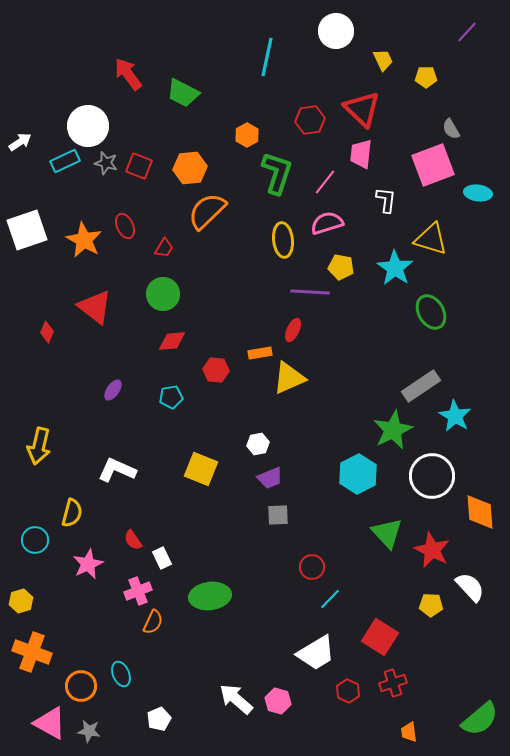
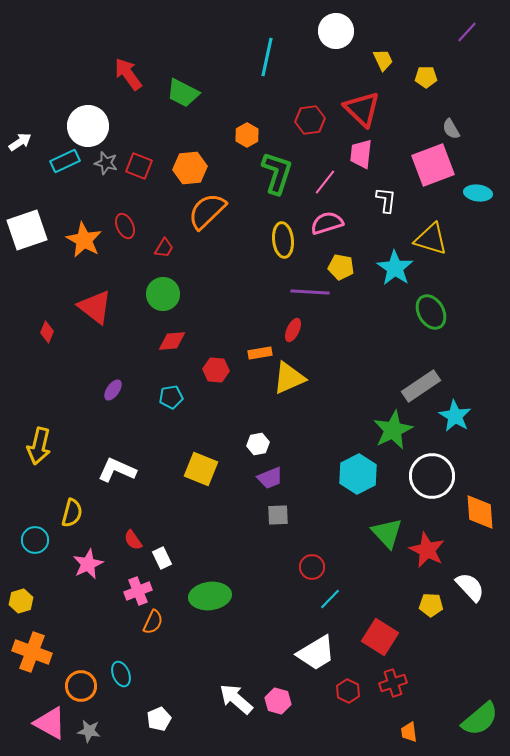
red star at (432, 550): moved 5 px left
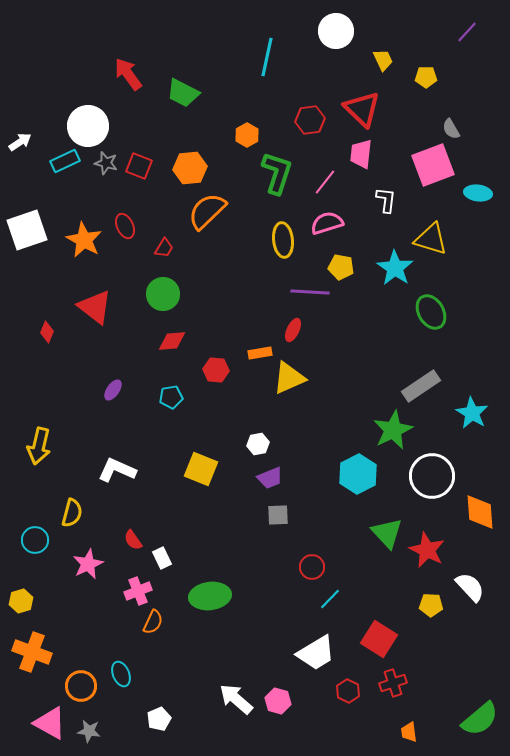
cyan star at (455, 416): moved 17 px right, 3 px up
red square at (380, 637): moved 1 px left, 2 px down
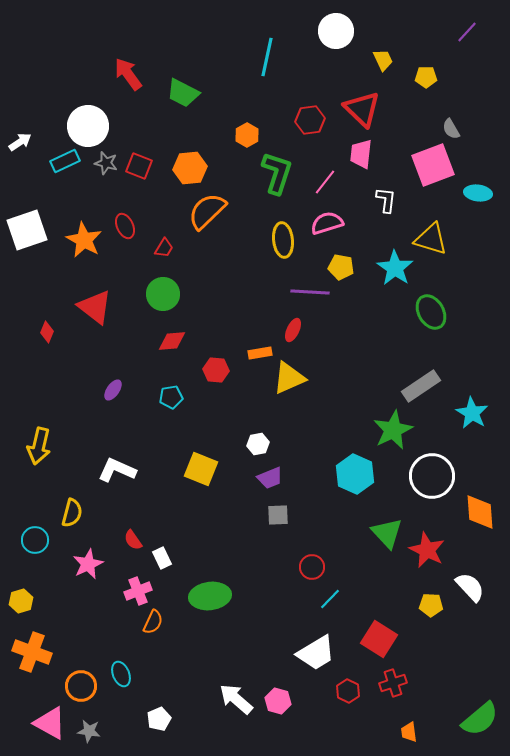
cyan hexagon at (358, 474): moved 3 px left; rotated 9 degrees counterclockwise
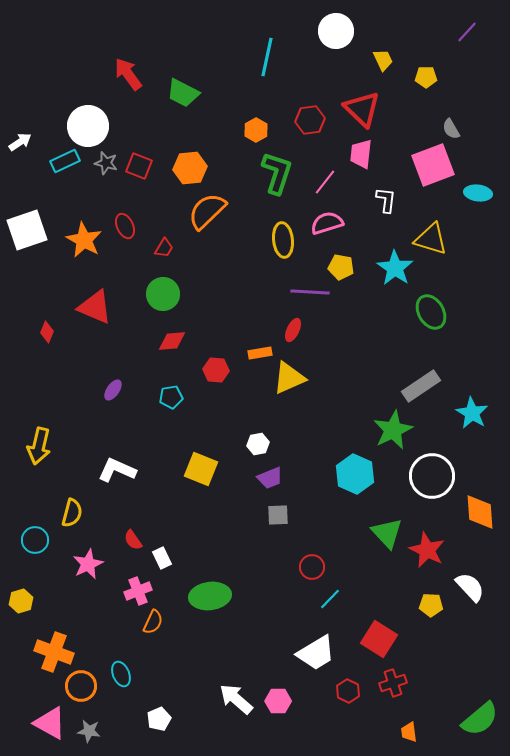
orange hexagon at (247, 135): moved 9 px right, 5 px up
red triangle at (95, 307): rotated 15 degrees counterclockwise
orange cross at (32, 652): moved 22 px right
pink hexagon at (278, 701): rotated 15 degrees counterclockwise
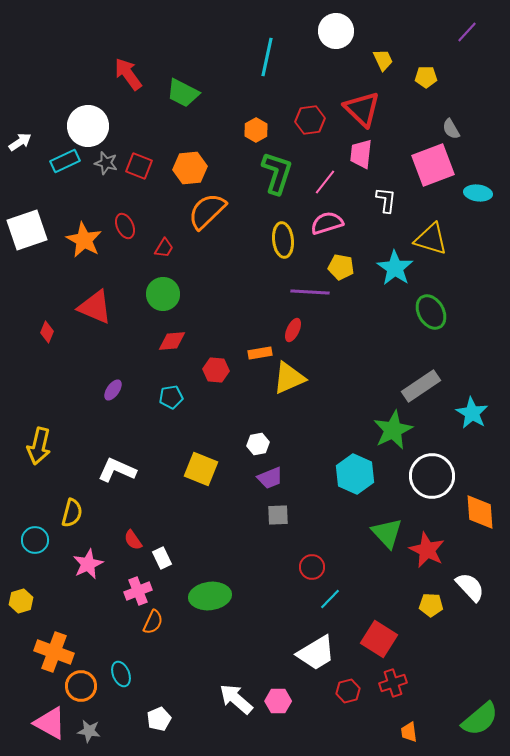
red hexagon at (348, 691): rotated 20 degrees clockwise
